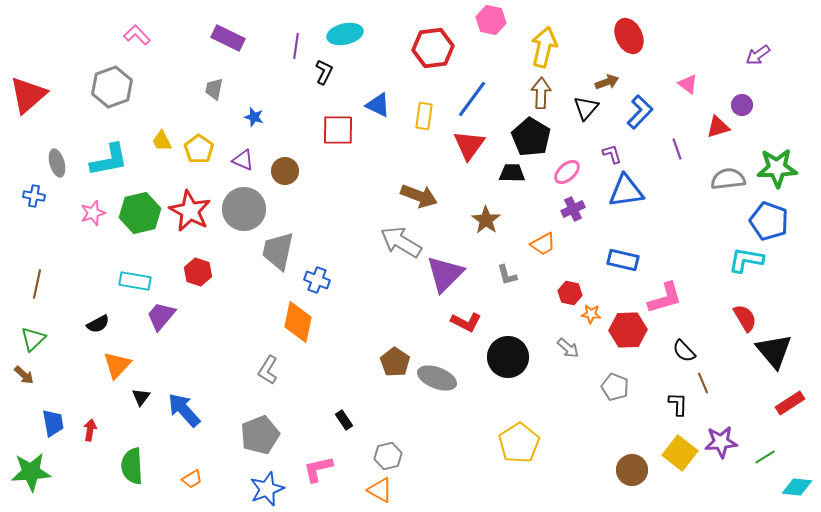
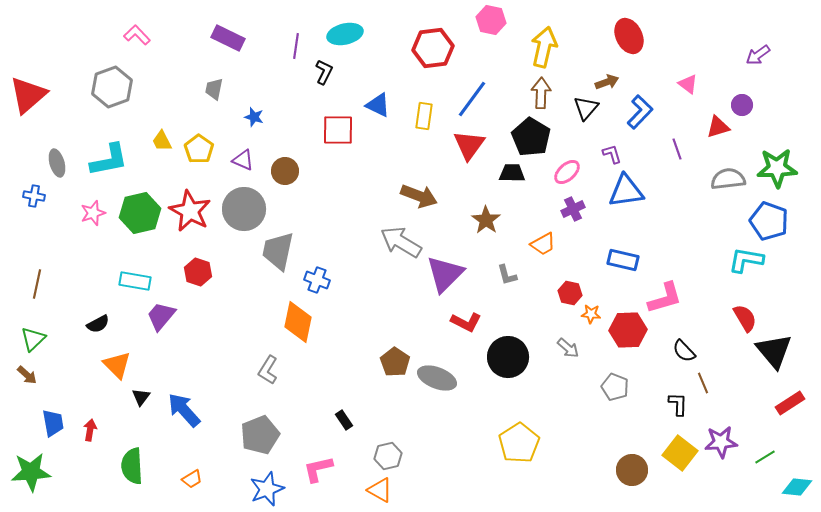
orange triangle at (117, 365): rotated 28 degrees counterclockwise
brown arrow at (24, 375): moved 3 px right
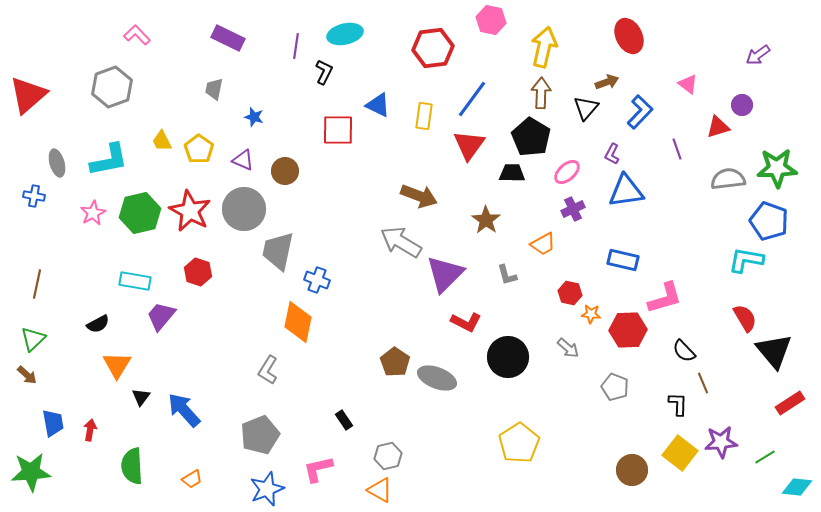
purple L-shape at (612, 154): rotated 135 degrees counterclockwise
pink star at (93, 213): rotated 10 degrees counterclockwise
orange triangle at (117, 365): rotated 16 degrees clockwise
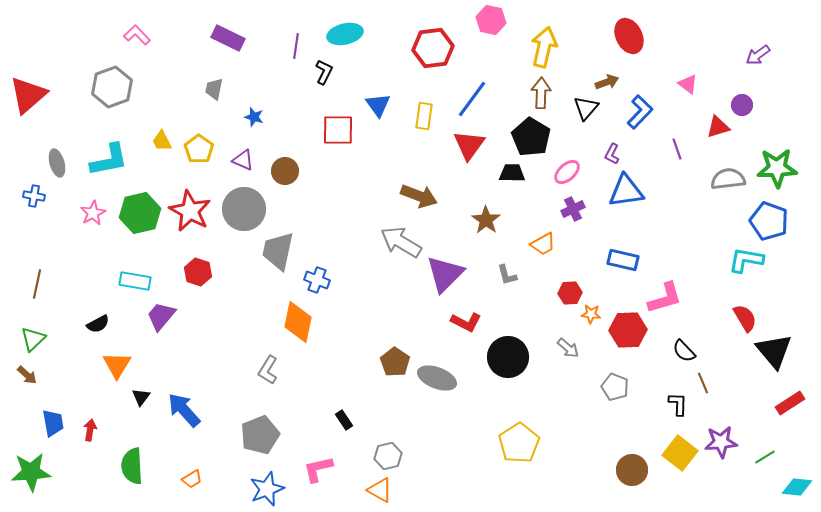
blue triangle at (378, 105): rotated 28 degrees clockwise
red hexagon at (570, 293): rotated 15 degrees counterclockwise
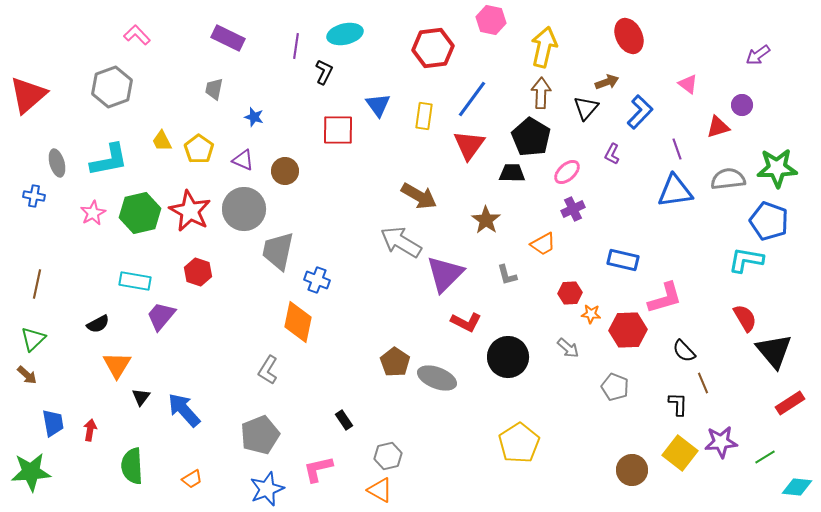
blue triangle at (626, 191): moved 49 px right
brown arrow at (419, 196): rotated 9 degrees clockwise
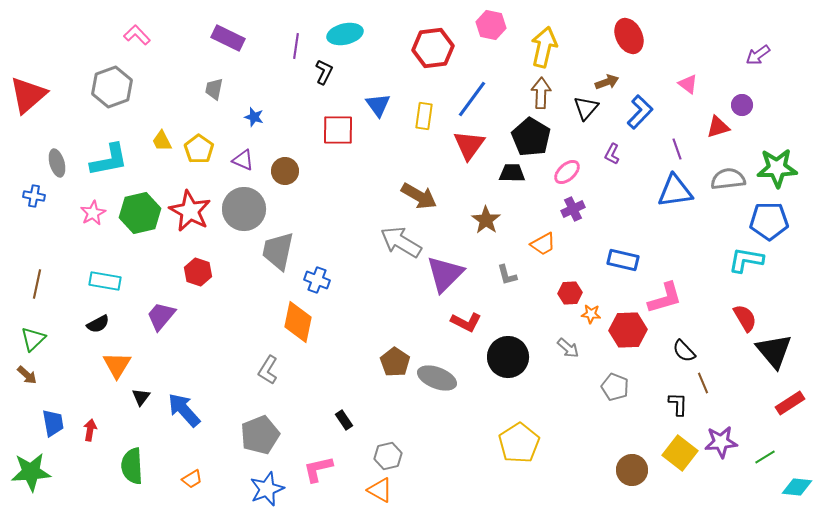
pink hexagon at (491, 20): moved 5 px down
blue pentagon at (769, 221): rotated 21 degrees counterclockwise
cyan rectangle at (135, 281): moved 30 px left
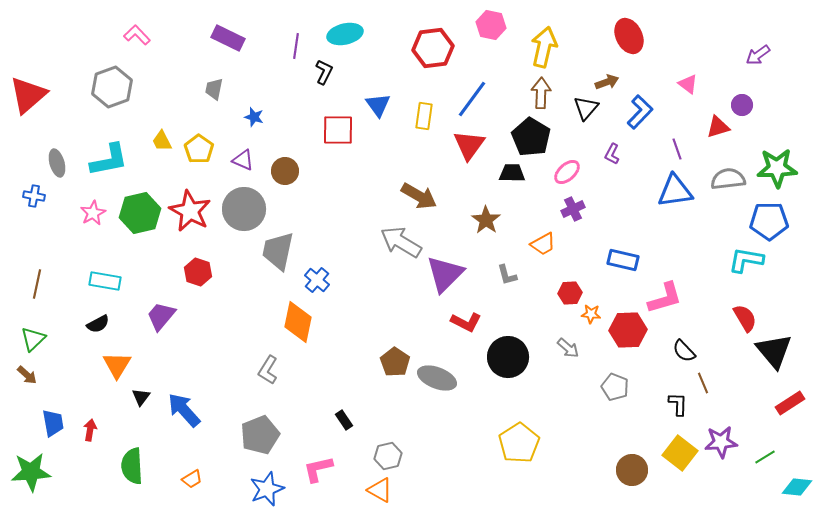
blue cross at (317, 280): rotated 20 degrees clockwise
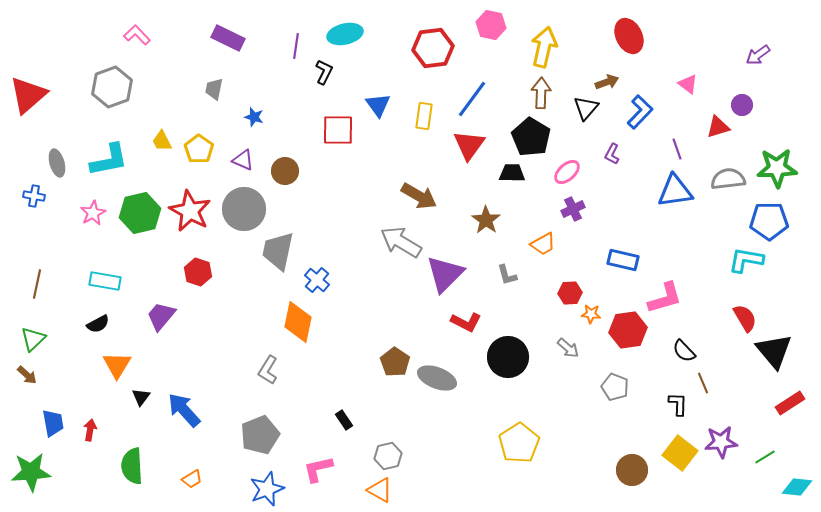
red hexagon at (628, 330): rotated 6 degrees counterclockwise
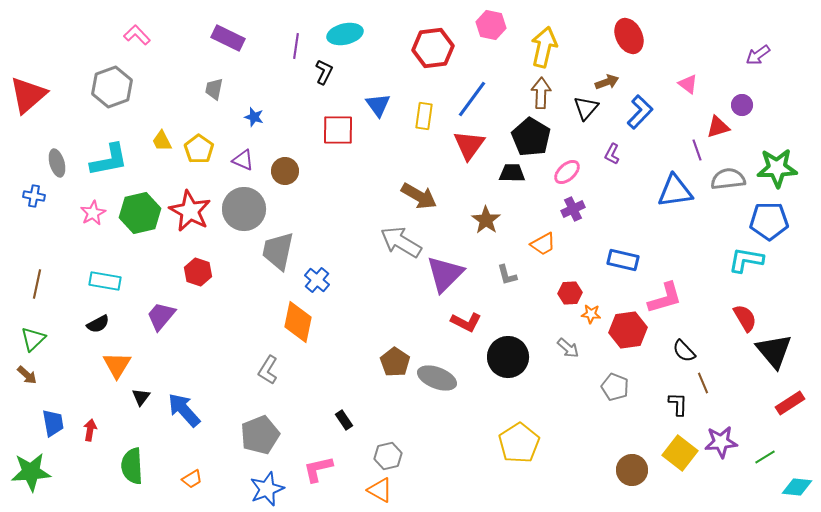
purple line at (677, 149): moved 20 px right, 1 px down
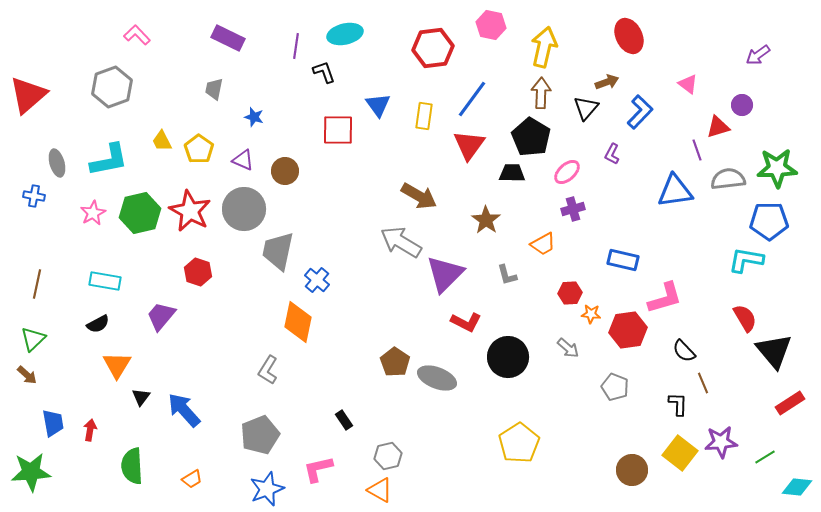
black L-shape at (324, 72): rotated 45 degrees counterclockwise
purple cross at (573, 209): rotated 10 degrees clockwise
